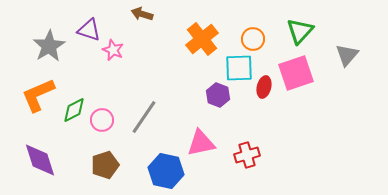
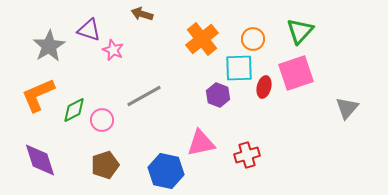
gray triangle: moved 53 px down
gray line: moved 21 px up; rotated 27 degrees clockwise
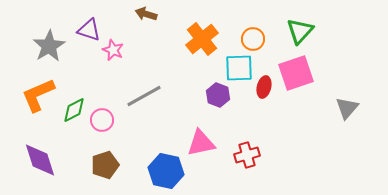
brown arrow: moved 4 px right
